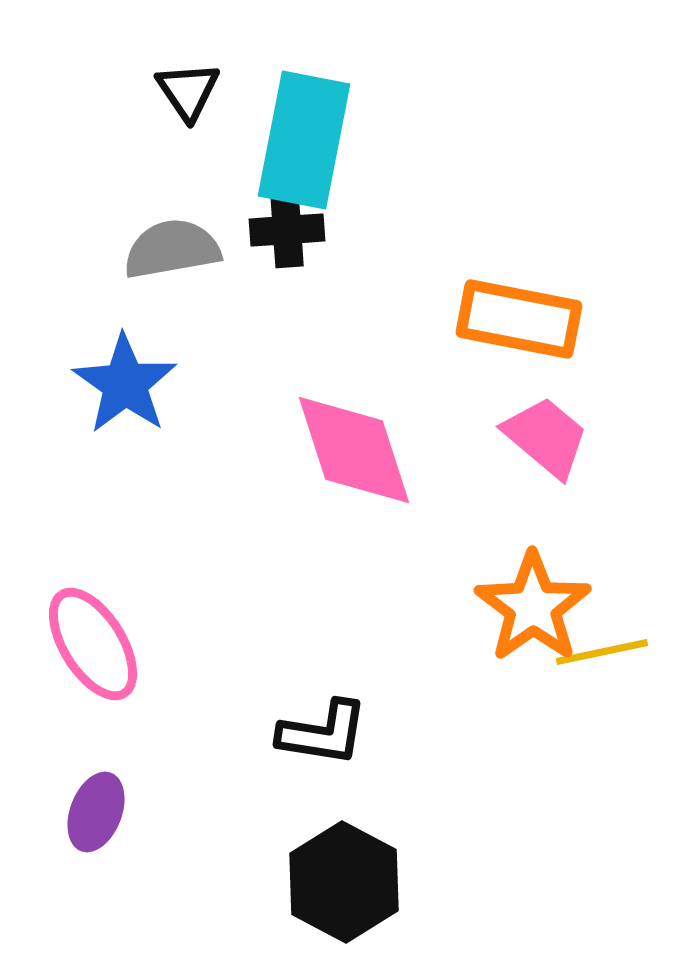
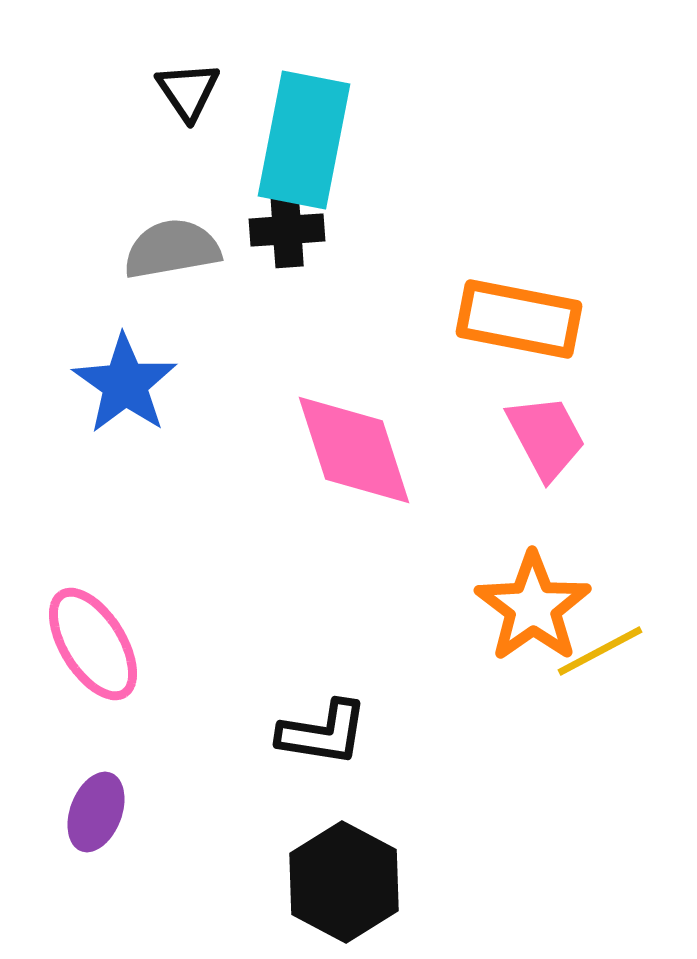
pink trapezoid: rotated 22 degrees clockwise
yellow line: moved 2 px left, 1 px up; rotated 16 degrees counterclockwise
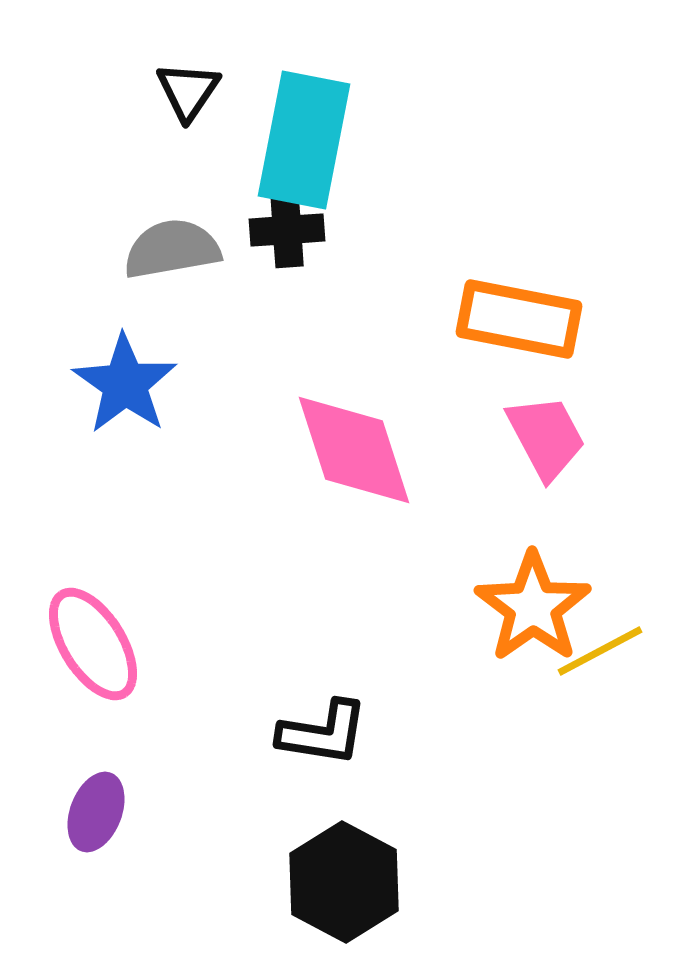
black triangle: rotated 8 degrees clockwise
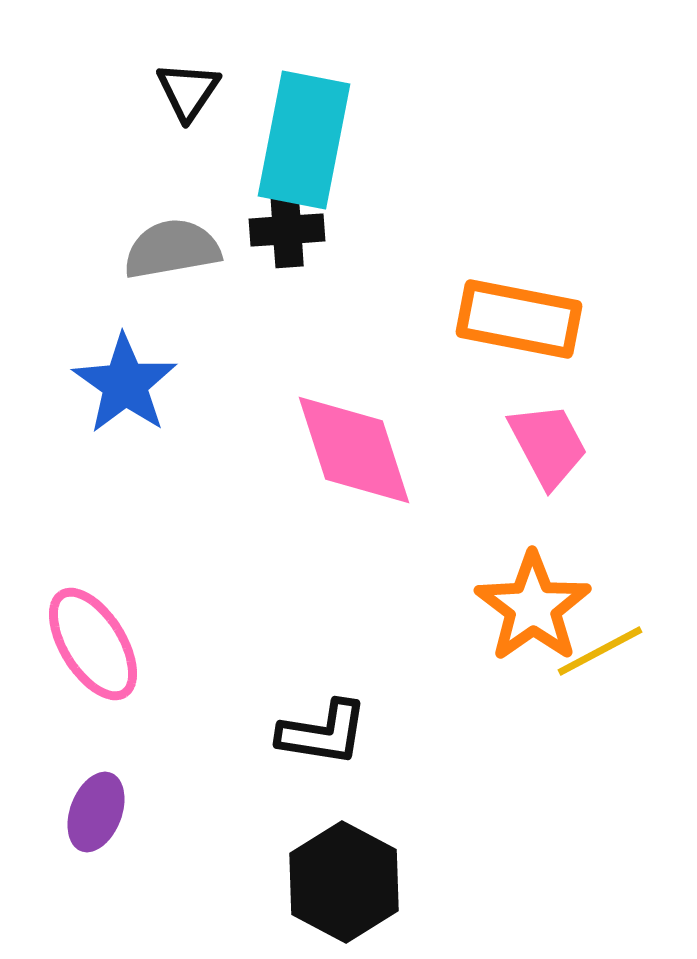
pink trapezoid: moved 2 px right, 8 px down
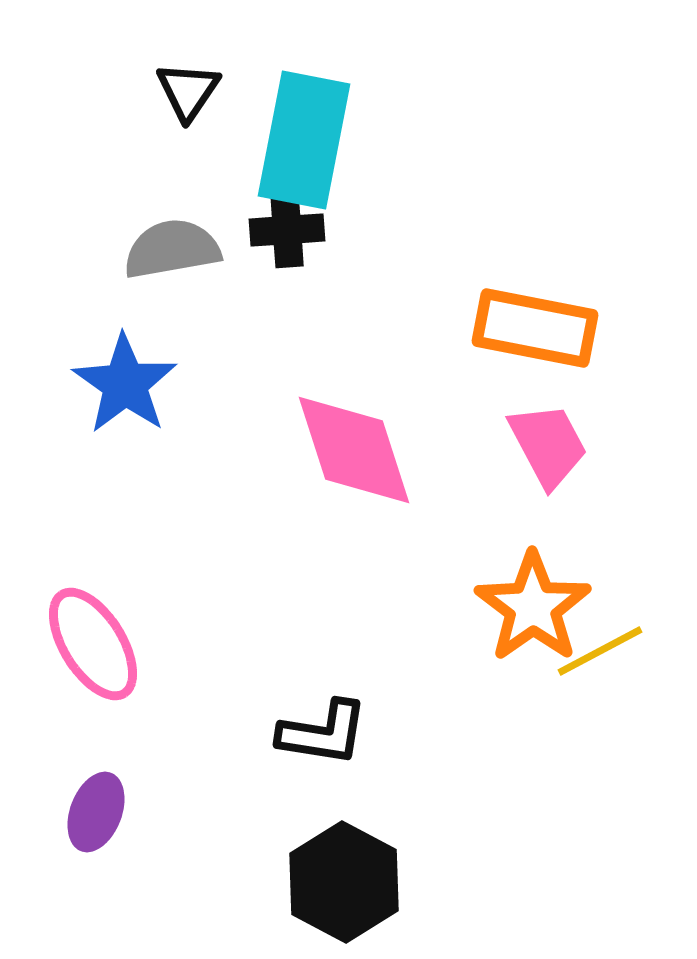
orange rectangle: moved 16 px right, 9 px down
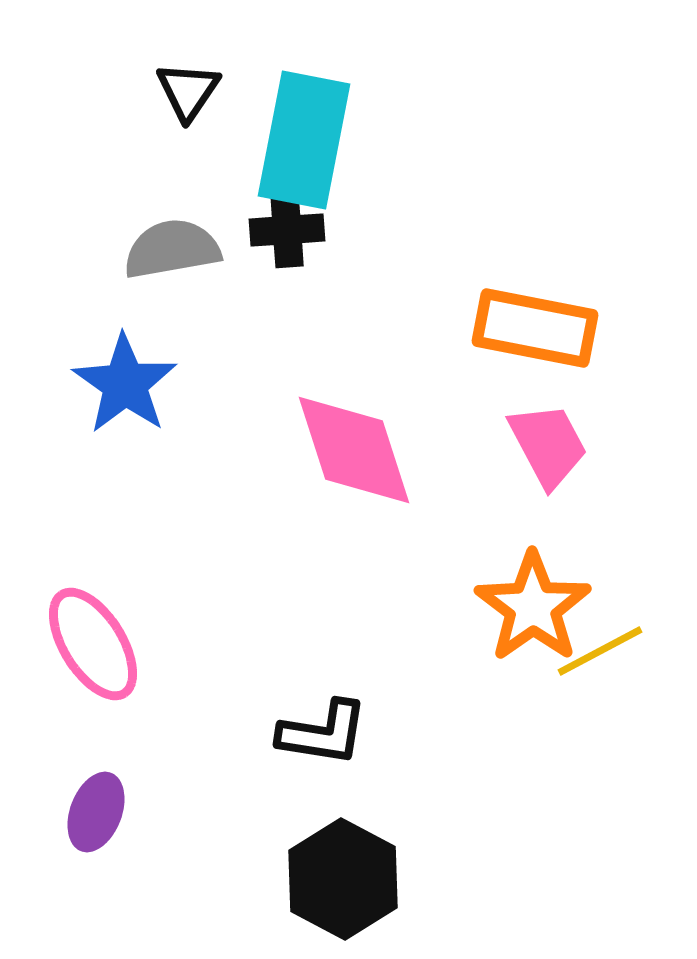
black hexagon: moved 1 px left, 3 px up
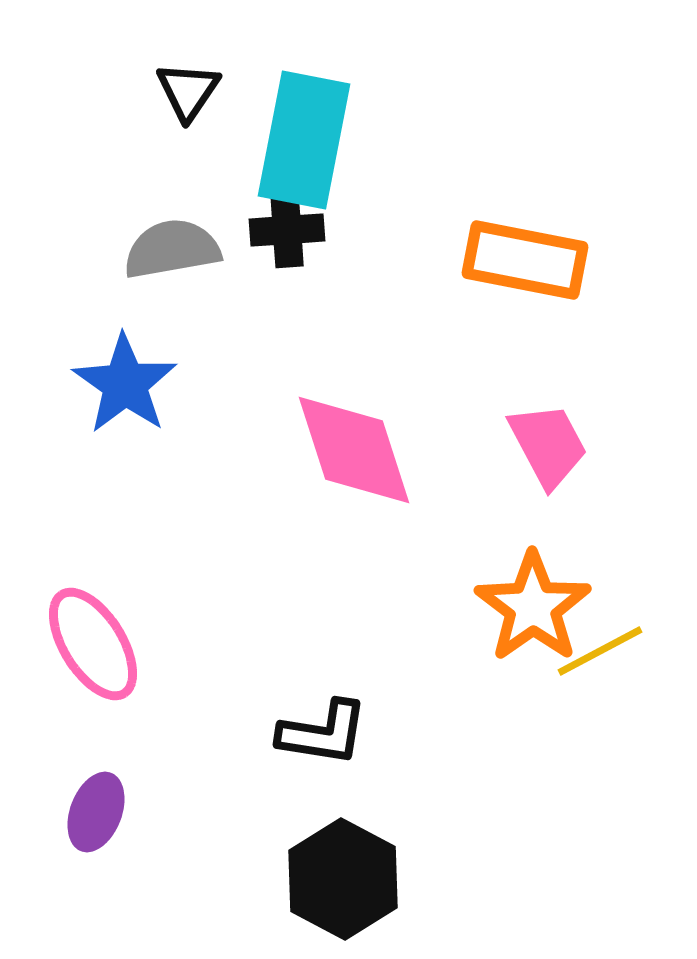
orange rectangle: moved 10 px left, 68 px up
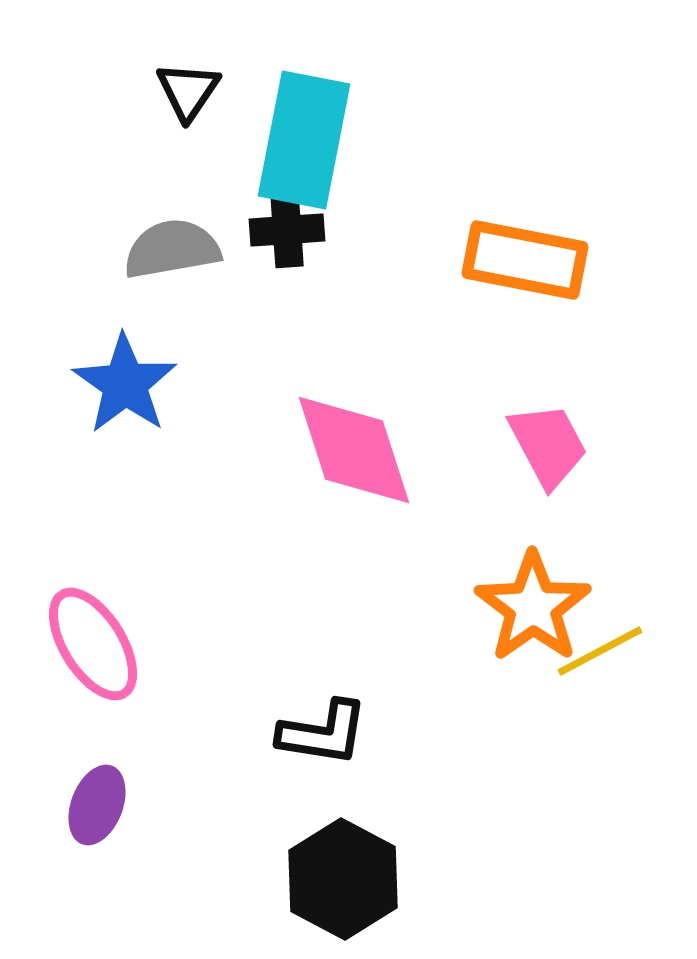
purple ellipse: moved 1 px right, 7 px up
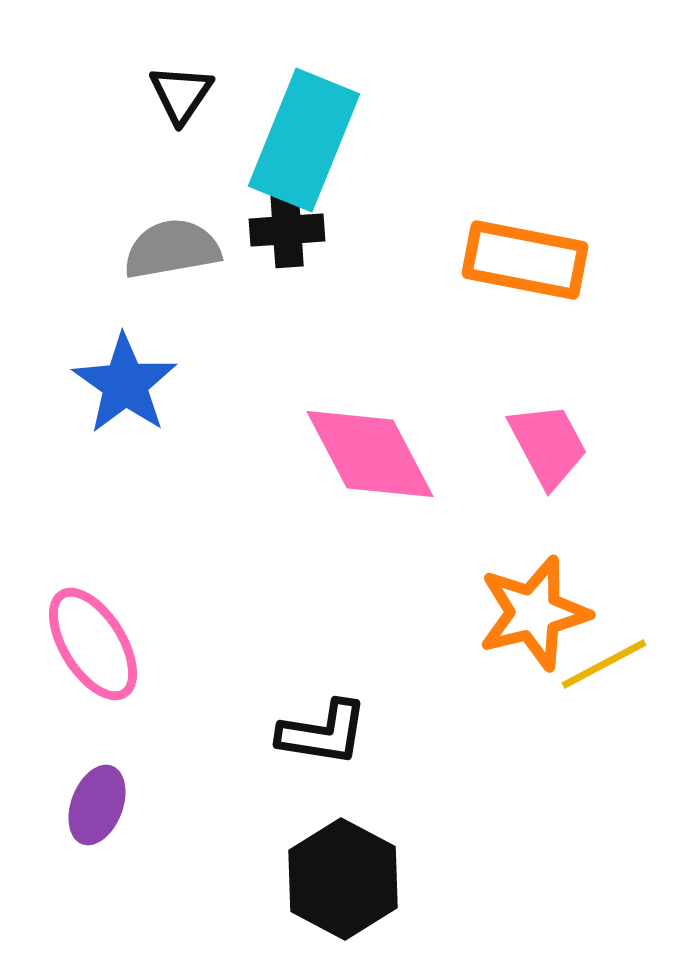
black triangle: moved 7 px left, 3 px down
cyan rectangle: rotated 11 degrees clockwise
pink diamond: moved 16 px right, 4 px down; rotated 10 degrees counterclockwise
orange star: moved 1 px right, 6 px down; rotated 21 degrees clockwise
yellow line: moved 4 px right, 13 px down
